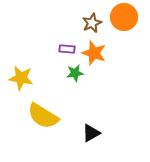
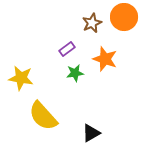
purple rectangle: rotated 42 degrees counterclockwise
orange star: moved 11 px right, 6 px down
yellow semicircle: rotated 16 degrees clockwise
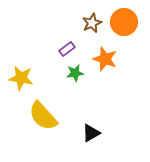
orange circle: moved 5 px down
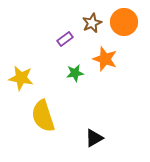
purple rectangle: moved 2 px left, 10 px up
yellow semicircle: rotated 24 degrees clockwise
black triangle: moved 3 px right, 5 px down
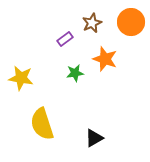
orange circle: moved 7 px right
yellow semicircle: moved 1 px left, 8 px down
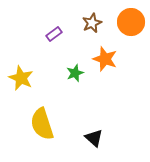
purple rectangle: moved 11 px left, 5 px up
green star: rotated 12 degrees counterclockwise
yellow star: rotated 15 degrees clockwise
black triangle: rotated 48 degrees counterclockwise
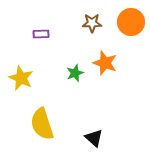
brown star: rotated 24 degrees clockwise
purple rectangle: moved 13 px left; rotated 35 degrees clockwise
orange star: moved 4 px down
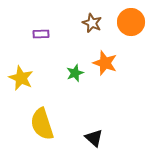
brown star: rotated 24 degrees clockwise
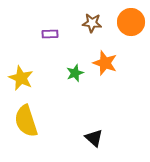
brown star: rotated 18 degrees counterclockwise
purple rectangle: moved 9 px right
yellow semicircle: moved 16 px left, 3 px up
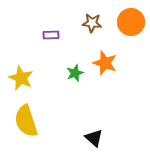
purple rectangle: moved 1 px right, 1 px down
